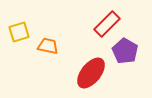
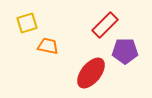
red rectangle: moved 2 px left, 1 px down
yellow square: moved 8 px right, 9 px up
purple pentagon: rotated 30 degrees counterclockwise
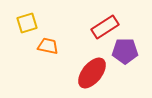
red rectangle: moved 2 px down; rotated 12 degrees clockwise
red ellipse: moved 1 px right
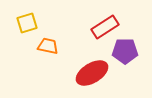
red ellipse: rotated 20 degrees clockwise
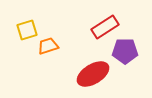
yellow square: moved 7 px down
orange trapezoid: rotated 30 degrees counterclockwise
red ellipse: moved 1 px right, 1 px down
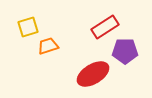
yellow square: moved 1 px right, 3 px up
